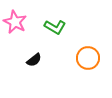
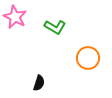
pink star: moved 5 px up
black semicircle: moved 5 px right, 23 px down; rotated 35 degrees counterclockwise
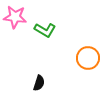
pink star: rotated 20 degrees counterclockwise
green L-shape: moved 10 px left, 3 px down
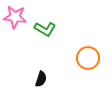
green L-shape: moved 1 px up
black semicircle: moved 2 px right, 4 px up
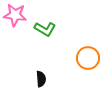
pink star: moved 2 px up
black semicircle: rotated 21 degrees counterclockwise
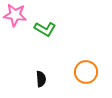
orange circle: moved 2 px left, 14 px down
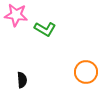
pink star: moved 1 px right
black semicircle: moved 19 px left, 1 px down
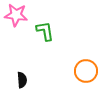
green L-shape: moved 2 px down; rotated 130 degrees counterclockwise
orange circle: moved 1 px up
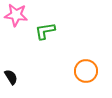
green L-shape: rotated 90 degrees counterclockwise
black semicircle: moved 11 px left, 3 px up; rotated 28 degrees counterclockwise
